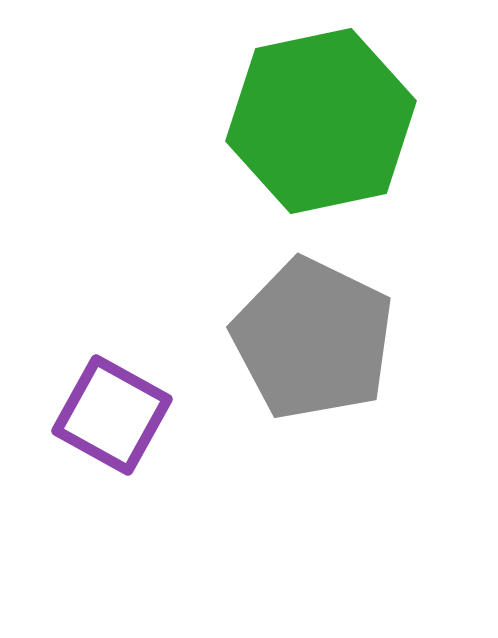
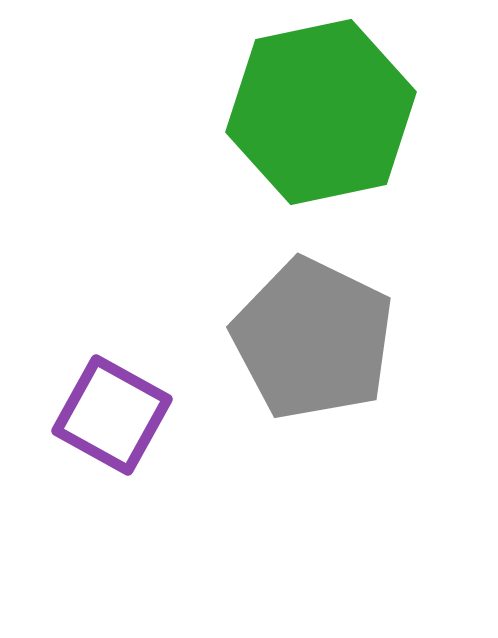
green hexagon: moved 9 px up
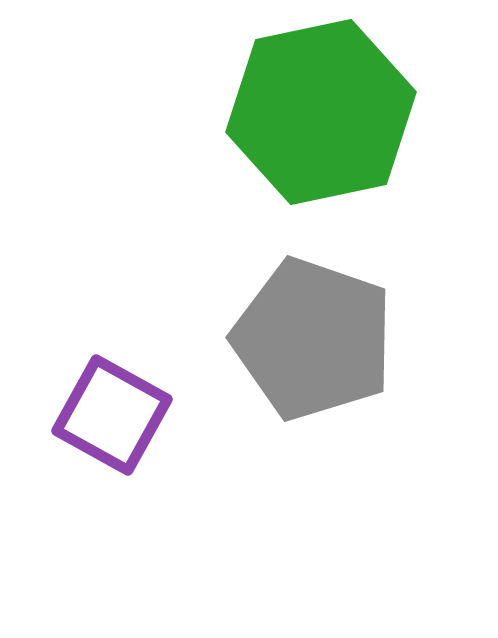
gray pentagon: rotated 7 degrees counterclockwise
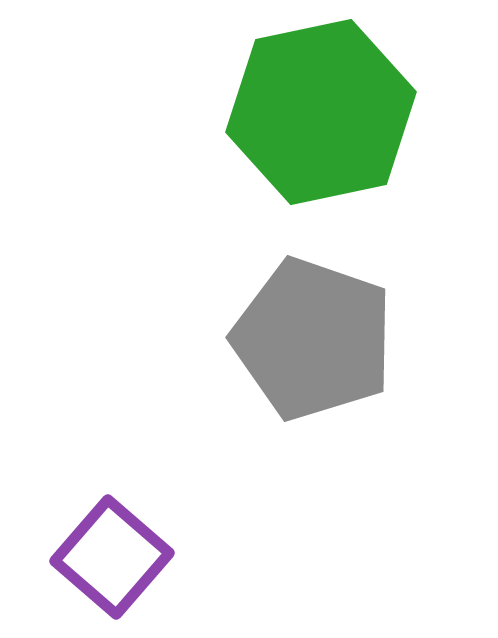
purple square: moved 142 px down; rotated 12 degrees clockwise
